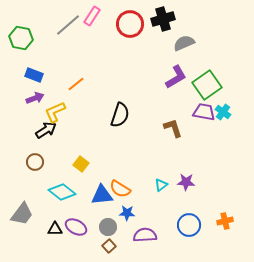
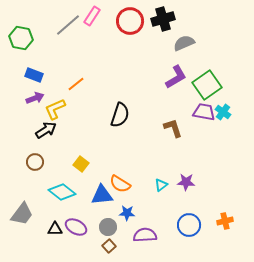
red circle: moved 3 px up
yellow L-shape: moved 3 px up
orange semicircle: moved 5 px up
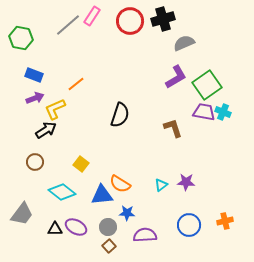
cyan cross: rotated 14 degrees counterclockwise
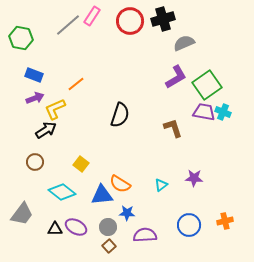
purple star: moved 8 px right, 4 px up
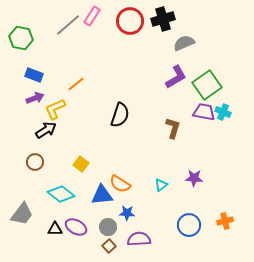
brown L-shape: rotated 35 degrees clockwise
cyan diamond: moved 1 px left, 2 px down
purple semicircle: moved 6 px left, 4 px down
